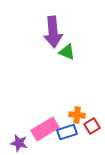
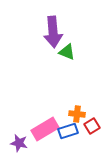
orange cross: moved 1 px up
blue rectangle: moved 1 px right, 1 px up
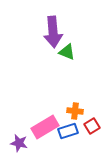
orange cross: moved 2 px left, 3 px up
pink rectangle: moved 2 px up
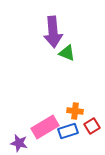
green triangle: moved 1 px down
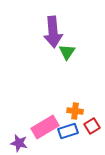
green triangle: moved 1 px up; rotated 42 degrees clockwise
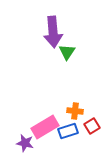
purple star: moved 6 px right
